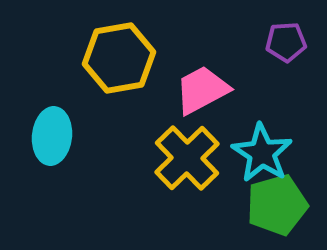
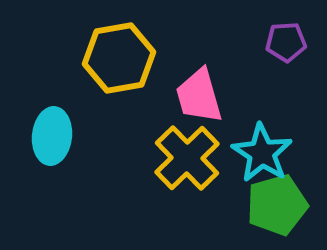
pink trapezoid: moved 3 px left, 6 px down; rotated 78 degrees counterclockwise
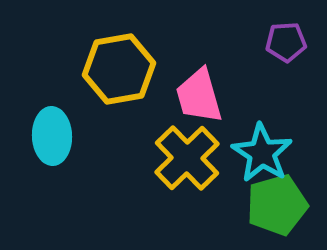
yellow hexagon: moved 11 px down
cyan ellipse: rotated 8 degrees counterclockwise
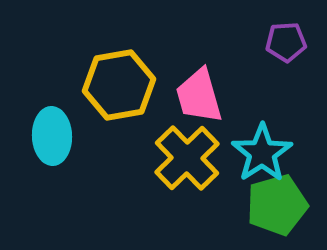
yellow hexagon: moved 16 px down
cyan star: rotated 6 degrees clockwise
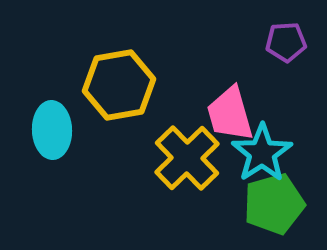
pink trapezoid: moved 31 px right, 18 px down
cyan ellipse: moved 6 px up
green pentagon: moved 3 px left, 1 px up
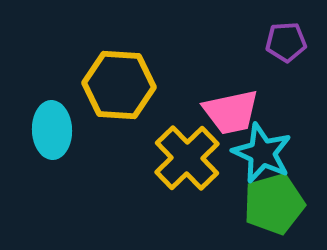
yellow hexagon: rotated 14 degrees clockwise
pink trapezoid: moved 1 px right, 2 px up; rotated 86 degrees counterclockwise
cyan star: rotated 14 degrees counterclockwise
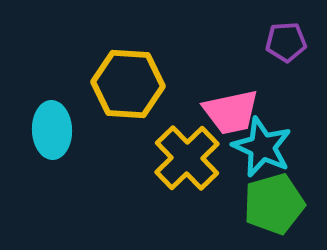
yellow hexagon: moved 9 px right, 1 px up
cyan star: moved 6 px up
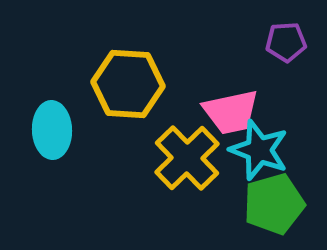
cyan star: moved 3 px left, 3 px down; rotated 4 degrees counterclockwise
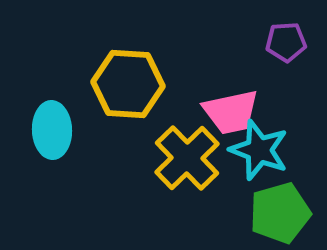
green pentagon: moved 6 px right, 9 px down
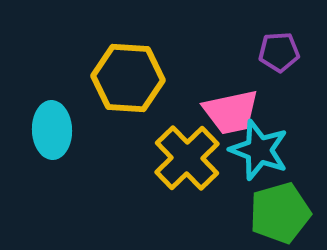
purple pentagon: moved 7 px left, 10 px down
yellow hexagon: moved 6 px up
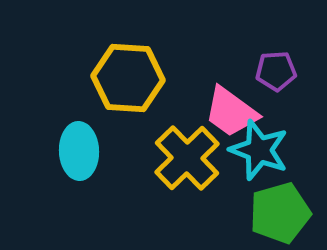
purple pentagon: moved 3 px left, 19 px down
pink trapezoid: rotated 48 degrees clockwise
cyan ellipse: moved 27 px right, 21 px down
